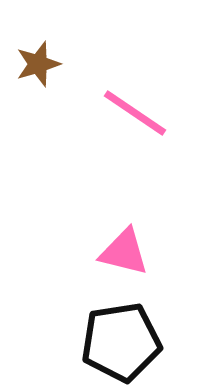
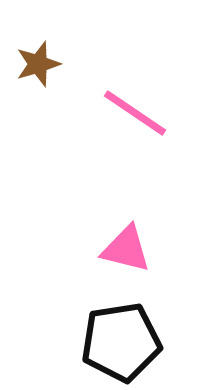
pink triangle: moved 2 px right, 3 px up
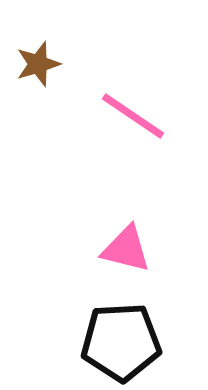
pink line: moved 2 px left, 3 px down
black pentagon: rotated 6 degrees clockwise
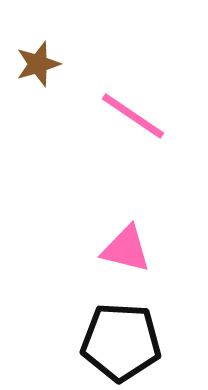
black pentagon: rotated 6 degrees clockwise
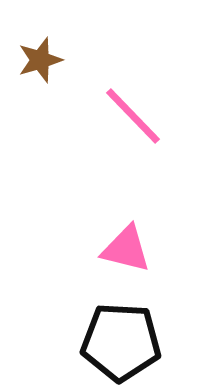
brown star: moved 2 px right, 4 px up
pink line: rotated 12 degrees clockwise
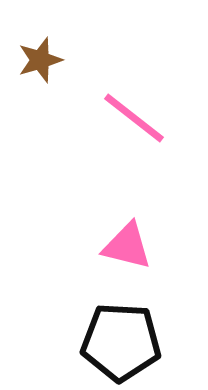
pink line: moved 1 px right, 2 px down; rotated 8 degrees counterclockwise
pink triangle: moved 1 px right, 3 px up
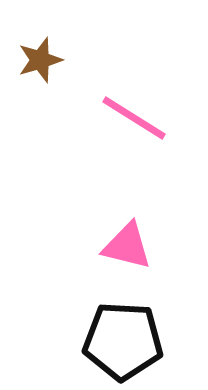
pink line: rotated 6 degrees counterclockwise
black pentagon: moved 2 px right, 1 px up
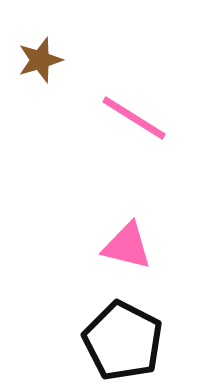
black pentagon: rotated 24 degrees clockwise
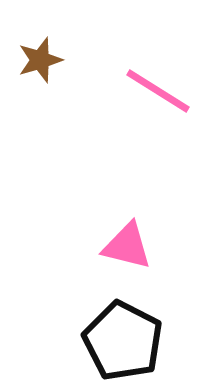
pink line: moved 24 px right, 27 px up
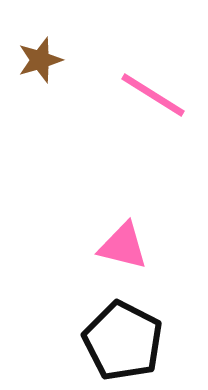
pink line: moved 5 px left, 4 px down
pink triangle: moved 4 px left
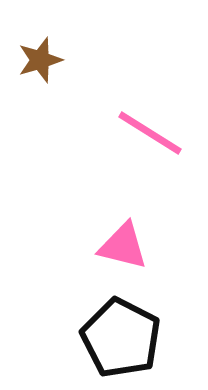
pink line: moved 3 px left, 38 px down
black pentagon: moved 2 px left, 3 px up
